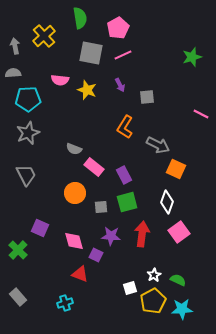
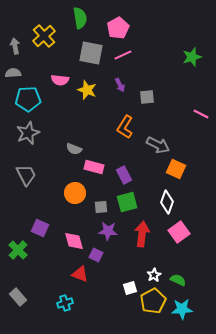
pink rectangle at (94, 167): rotated 24 degrees counterclockwise
purple star at (111, 236): moved 3 px left, 5 px up
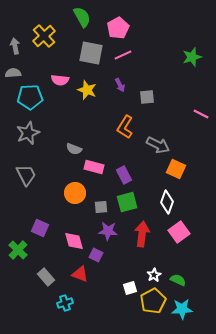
green semicircle at (80, 18): moved 2 px right, 1 px up; rotated 20 degrees counterclockwise
cyan pentagon at (28, 99): moved 2 px right, 2 px up
gray rectangle at (18, 297): moved 28 px right, 20 px up
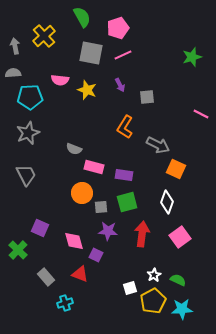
pink pentagon at (118, 28): rotated 10 degrees clockwise
purple rectangle at (124, 175): rotated 54 degrees counterclockwise
orange circle at (75, 193): moved 7 px right
pink square at (179, 232): moved 1 px right, 5 px down
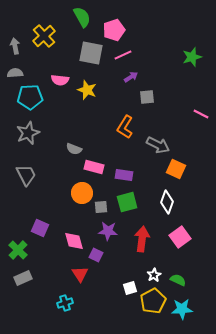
pink pentagon at (118, 28): moved 4 px left, 2 px down
gray semicircle at (13, 73): moved 2 px right
purple arrow at (120, 85): moved 11 px right, 8 px up; rotated 96 degrees counterclockwise
red arrow at (142, 234): moved 5 px down
red triangle at (80, 274): rotated 36 degrees clockwise
gray rectangle at (46, 277): moved 23 px left, 1 px down; rotated 72 degrees counterclockwise
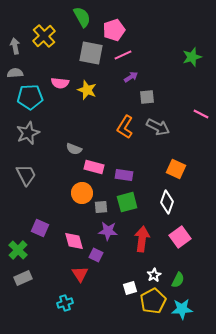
pink semicircle at (60, 80): moved 3 px down
gray arrow at (158, 145): moved 18 px up
green semicircle at (178, 280): rotated 91 degrees clockwise
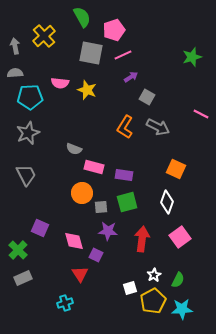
gray square at (147, 97): rotated 35 degrees clockwise
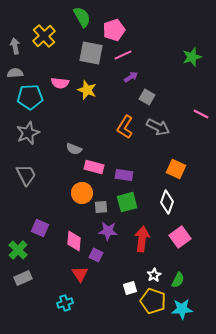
pink diamond at (74, 241): rotated 20 degrees clockwise
yellow pentagon at (153, 301): rotated 25 degrees counterclockwise
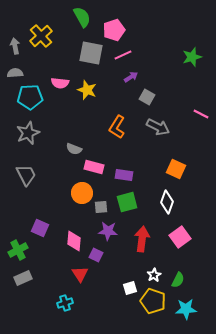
yellow cross at (44, 36): moved 3 px left
orange L-shape at (125, 127): moved 8 px left
green cross at (18, 250): rotated 18 degrees clockwise
cyan star at (182, 309): moved 4 px right
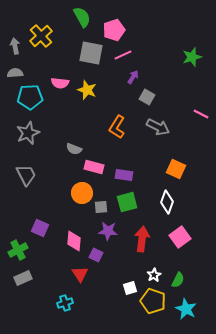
purple arrow at (131, 77): moved 2 px right; rotated 24 degrees counterclockwise
cyan star at (186, 309): rotated 30 degrees clockwise
